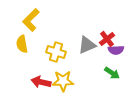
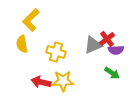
gray triangle: moved 6 px right
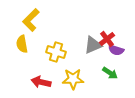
purple semicircle: rotated 21 degrees clockwise
green arrow: moved 2 px left
yellow star: moved 10 px right, 2 px up
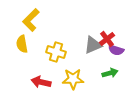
green arrow: rotated 49 degrees counterclockwise
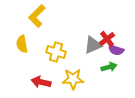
yellow L-shape: moved 6 px right, 4 px up
green arrow: moved 1 px left, 6 px up
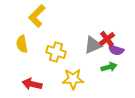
red arrow: moved 9 px left, 2 px down
